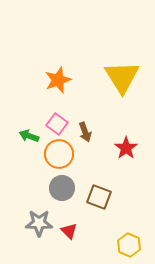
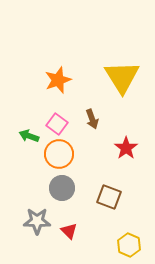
brown arrow: moved 7 px right, 13 px up
brown square: moved 10 px right
gray star: moved 2 px left, 2 px up
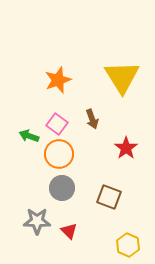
yellow hexagon: moved 1 px left
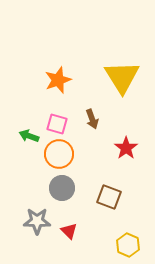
pink square: rotated 20 degrees counterclockwise
